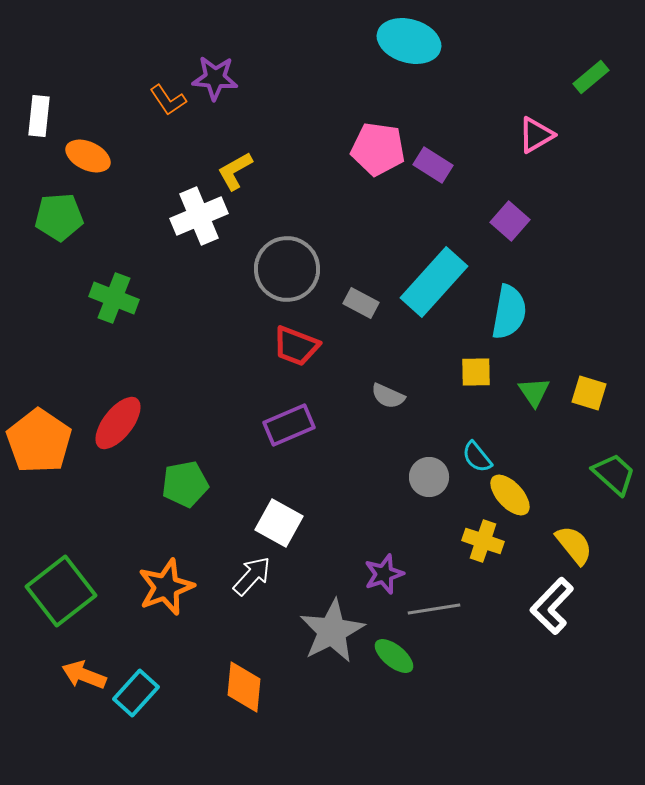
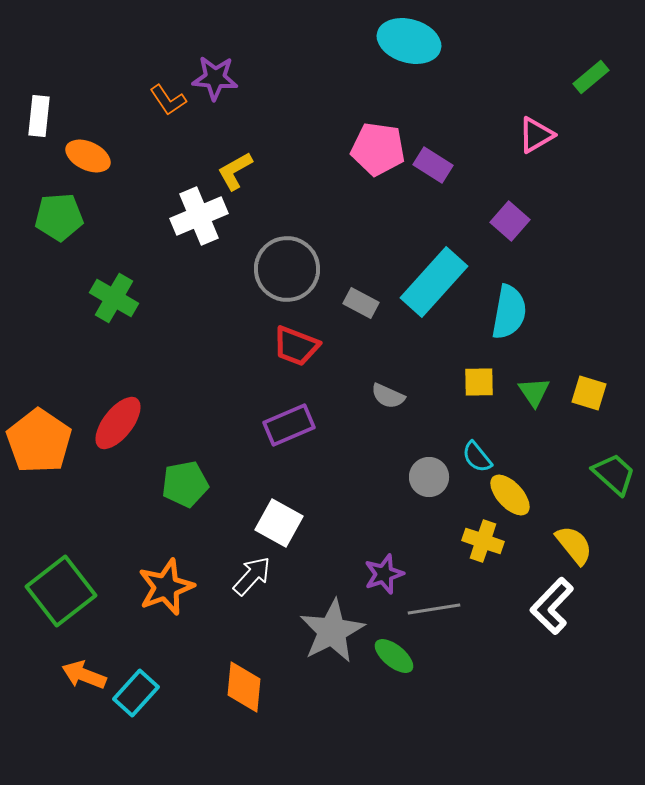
green cross at (114, 298): rotated 9 degrees clockwise
yellow square at (476, 372): moved 3 px right, 10 px down
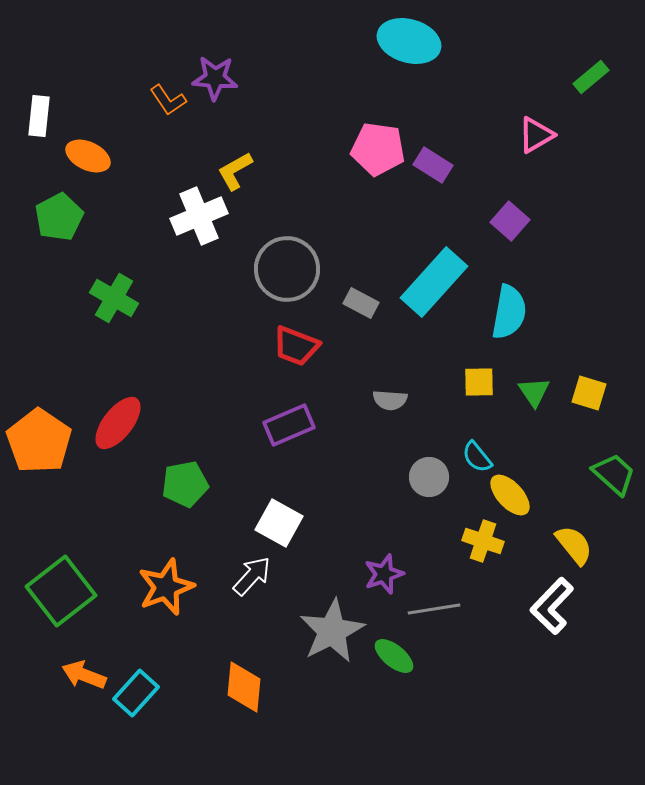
green pentagon at (59, 217): rotated 24 degrees counterclockwise
gray semicircle at (388, 396): moved 2 px right, 4 px down; rotated 20 degrees counterclockwise
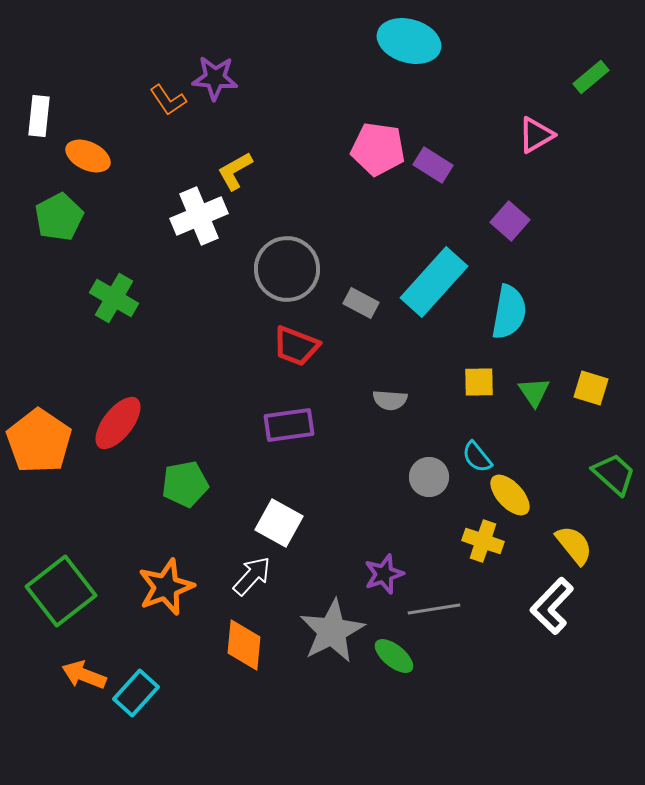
yellow square at (589, 393): moved 2 px right, 5 px up
purple rectangle at (289, 425): rotated 15 degrees clockwise
orange diamond at (244, 687): moved 42 px up
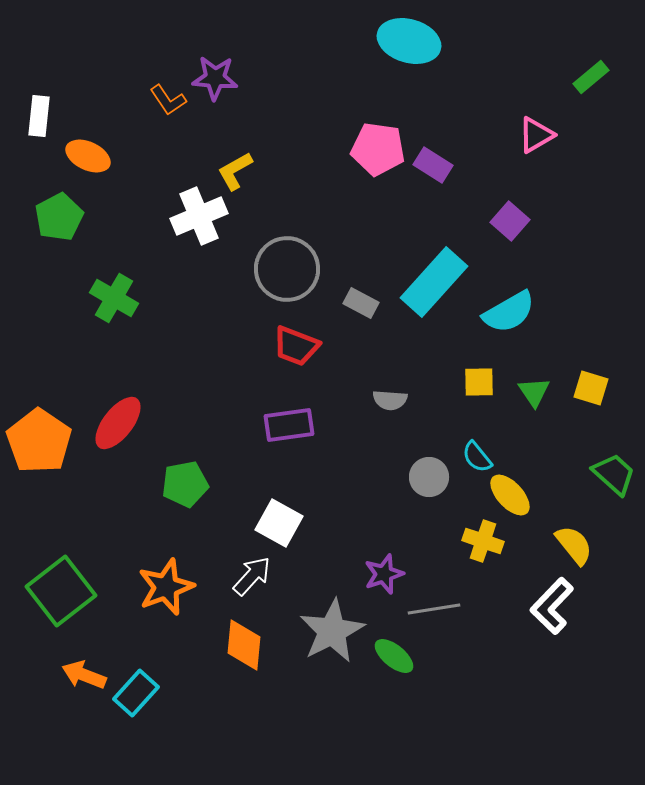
cyan semicircle at (509, 312): rotated 50 degrees clockwise
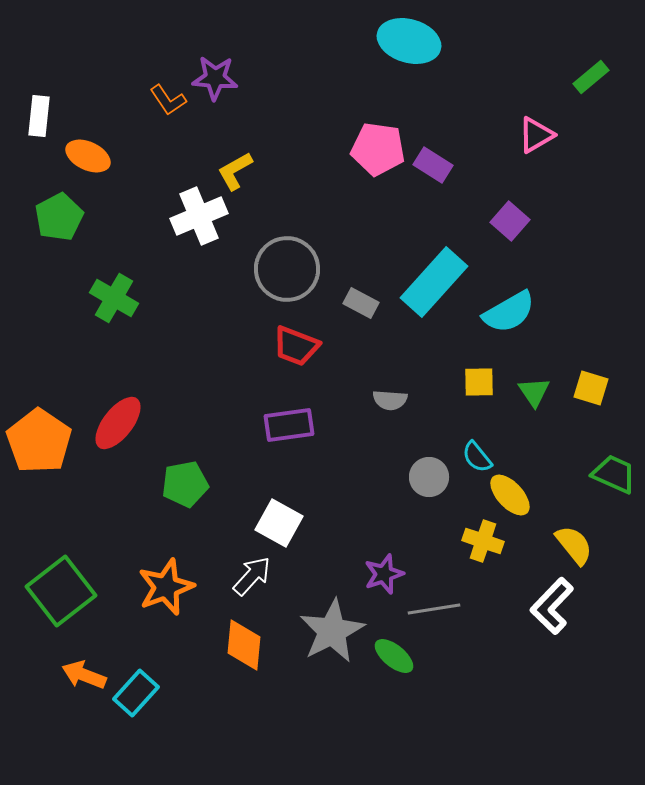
green trapezoid at (614, 474): rotated 18 degrees counterclockwise
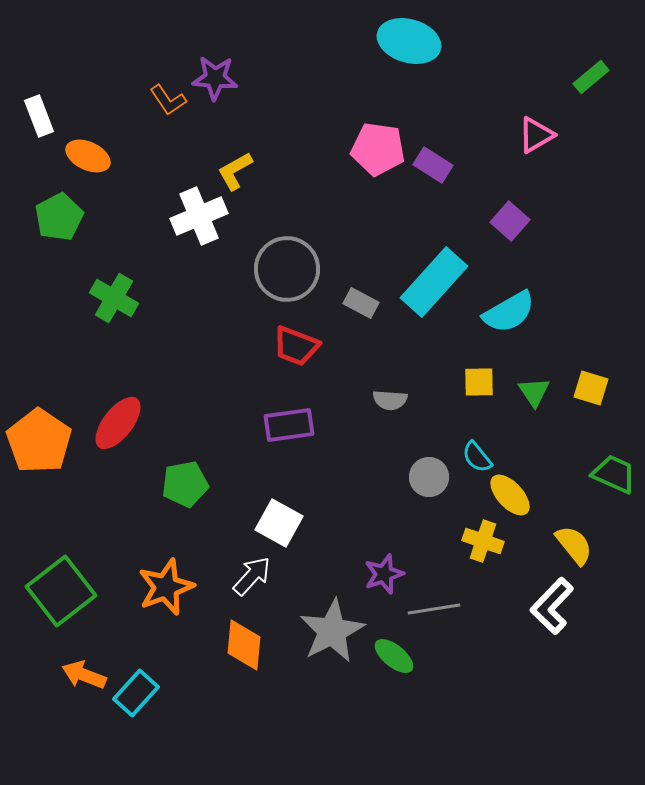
white rectangle at (39, 116): rotated 27 degrees counterclockwise
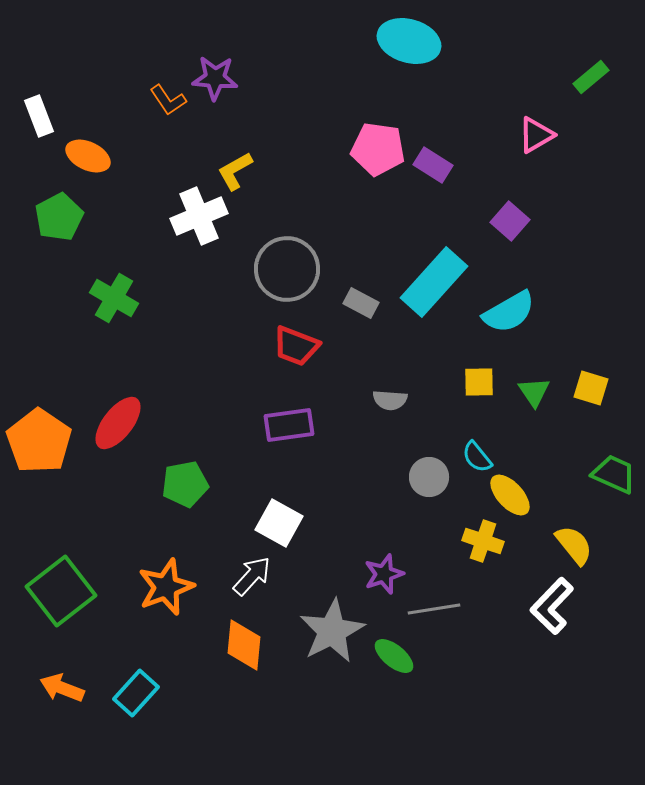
orange arrow at (84, 675): moved 22 px left, 13 px down
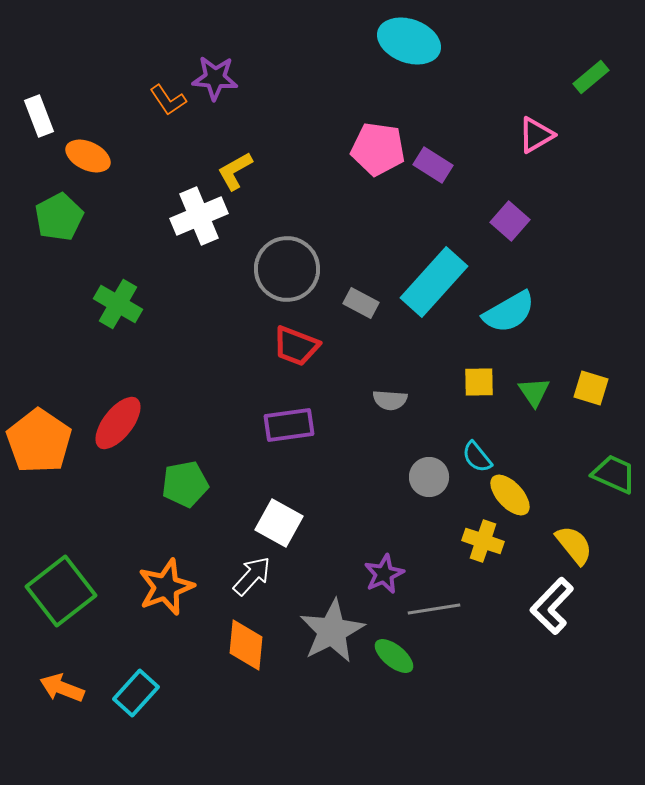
cyan ellipse at (409, 41): rotated 4 degrees clockwise
green cross at (114, 298): moved 4 px right, 6 px down
purple star at (384, 574): rotated 6 degrees counterclockwise
orange diamond at (244, 645): moved 2 px right
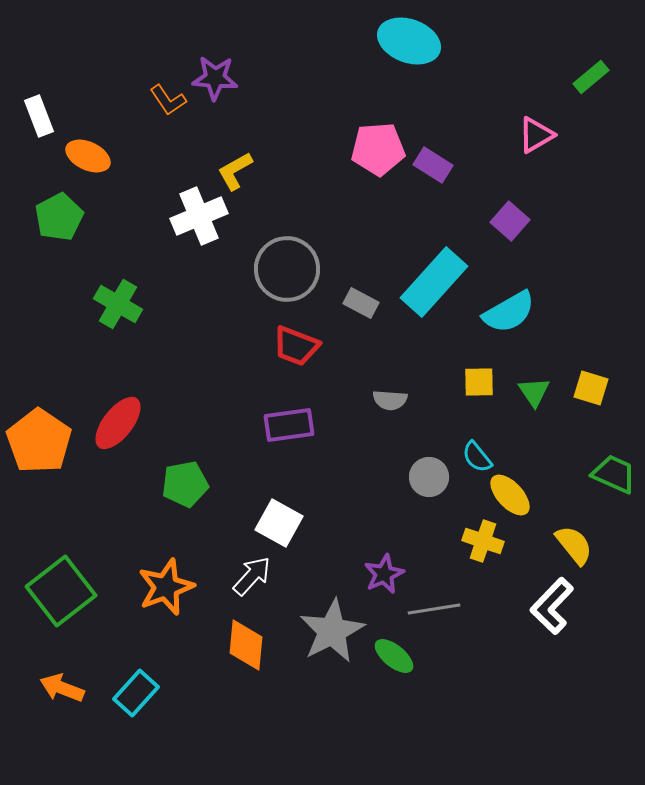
pink pentagon at (378, 149): rotated 12 degrees counterclockwise
